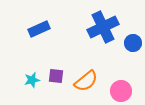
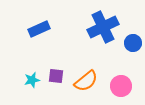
pink circle: moved 5 px up
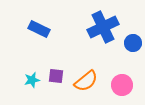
blue rectangle: rotated 50 degrees clockwise
pink circle: moved 1 px right, 1 px up
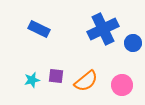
blue cross: moved 2 px down
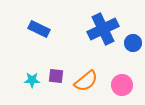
cyan star: rotated 14 degrees clockwise
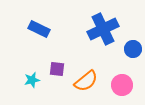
blue circle: moved 6 px down
purple square: moved 1 px right, 7 px up
cyan star: rotated 14 degrees counterclockwise
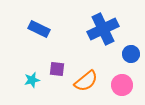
blue circle: moved 2 px left, 5 px down
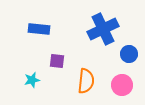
blue rectangle: rotated 20 degrees counterclockwise
blue circle: moved 2 px left
purple square: moved 8 px up
orange semicircle: rotated 45 degrees counterclockwise
